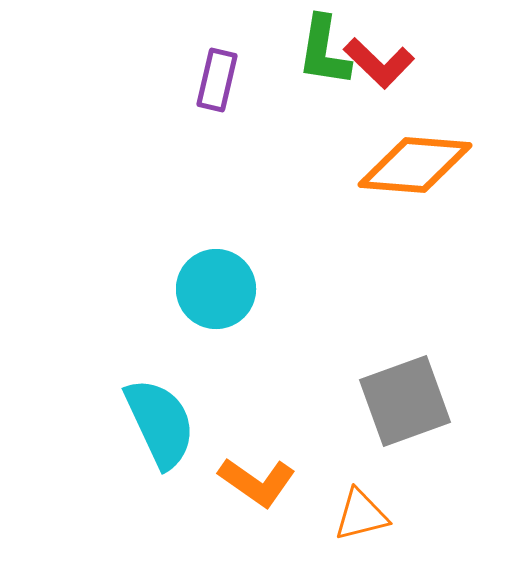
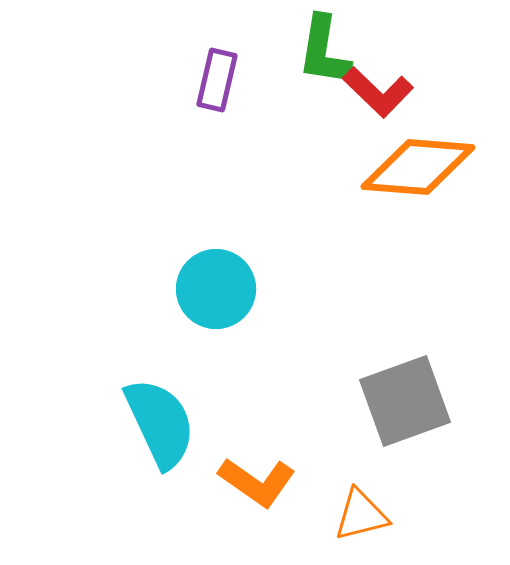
red L-shape: moved 1 px left, 29 px down
orange diamond: moved 3 px right, 2 px down
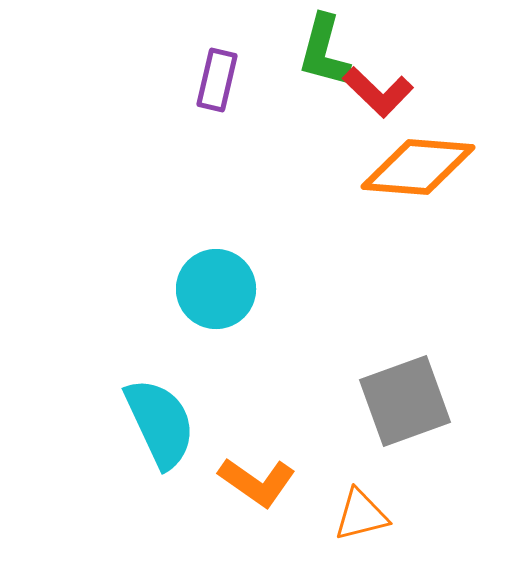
green L-shape: rotated 6 degrees clockwise
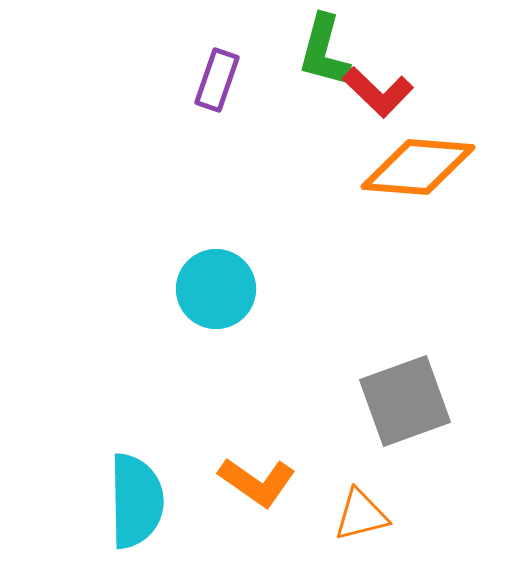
purple rectangle: rotated 6 degrees clockwise
cyan semicircle: moved 24 px left, 78 px down; rotated 24 degrees clockwise
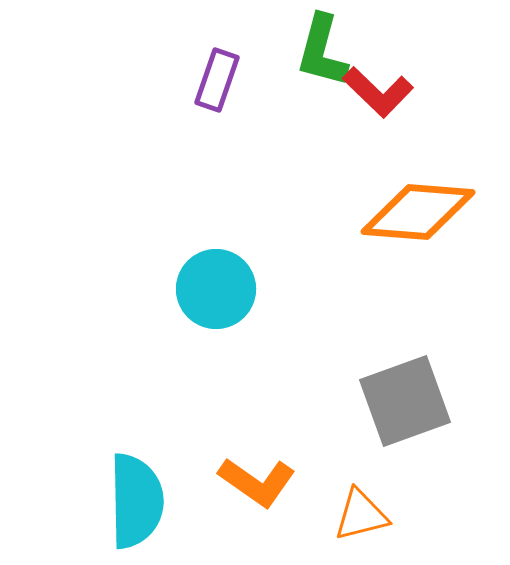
green L-shape: moved 2 px left
orange diamond: moved 45 px down
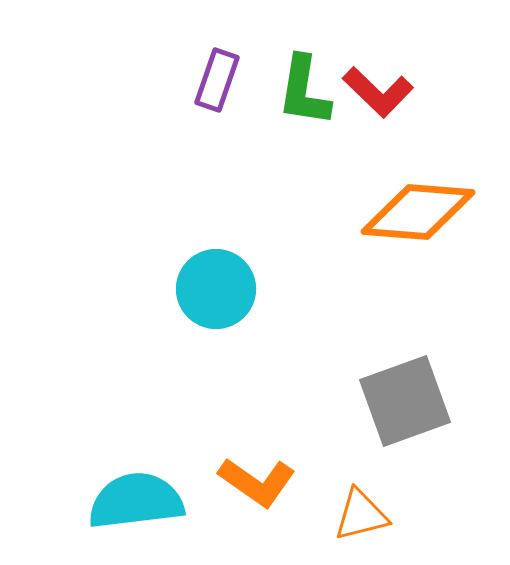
green L-shape: moved 18 px left, 40 px down; rotated 6 degrees counterclockwise
cyan semicircle: rotated 96 degrees counterclockwise
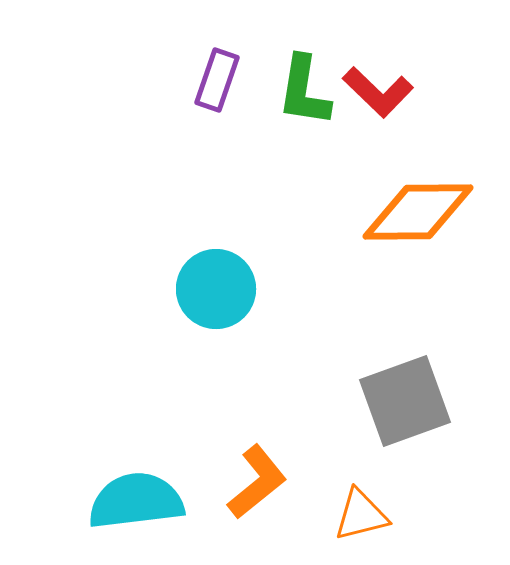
orange diamond: rotated 5 degrees counterclockwise
orange L-shape: rotated 74 degrees counterclockwise
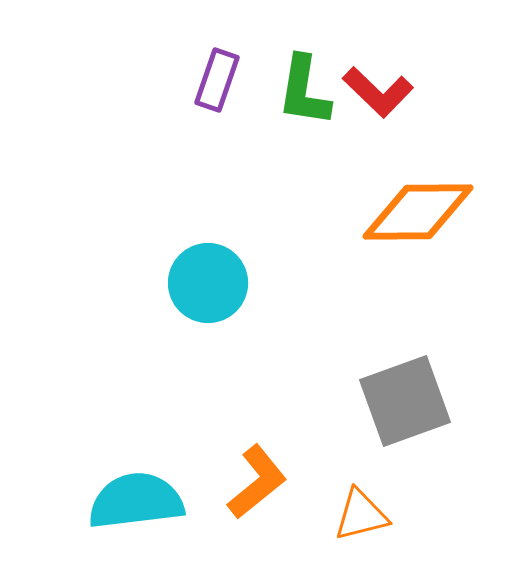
cyan circle: moved 8 px left, 6 px up
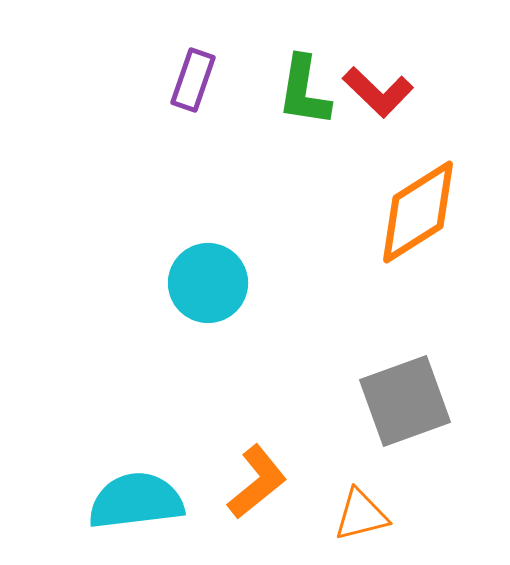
purple rectangle: moved 24 px left
orange diamond: rotated 32 degrees counterclockwise
